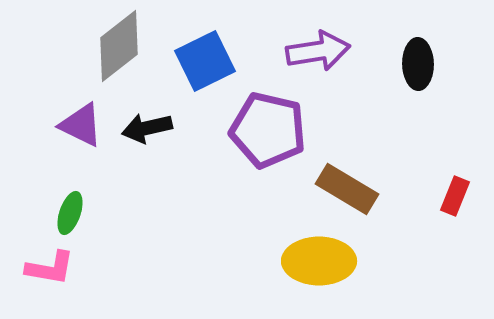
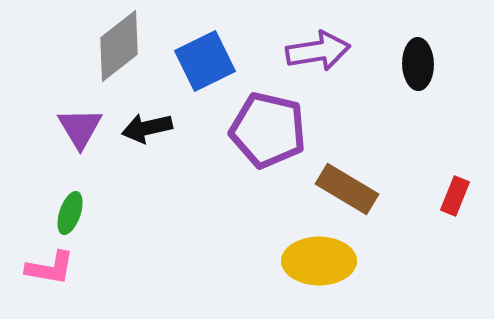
purple triangle: moved 1 px left, 3 px down; rotated 33 degrees clockwise
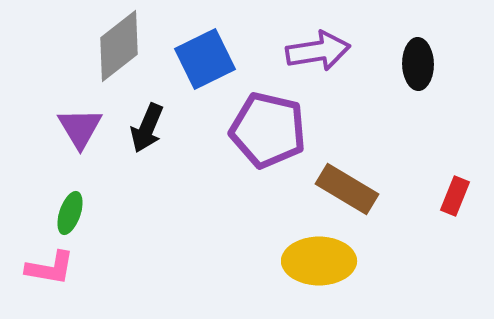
blue square: moved 2 px up
black arrow: rotated 54 degrees counterclockwise
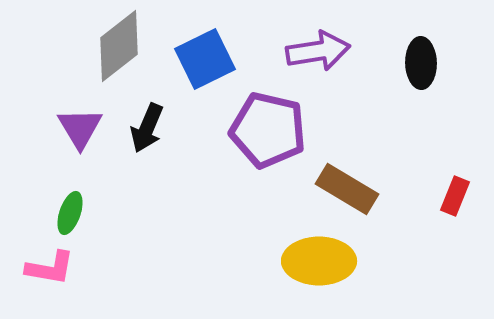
black ellipse: moved 3 px right, 1 px up
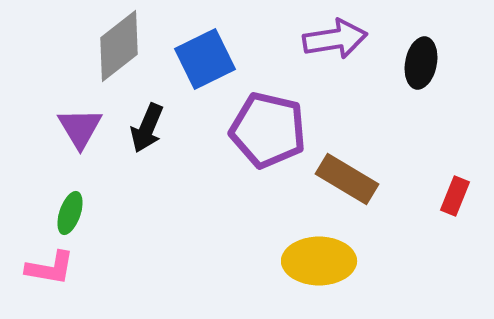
purple arrow: moved 17 px right, 12 px up
black ellipse: rotated 12 degrees clockwise
brown rectangle: moved 10 px up
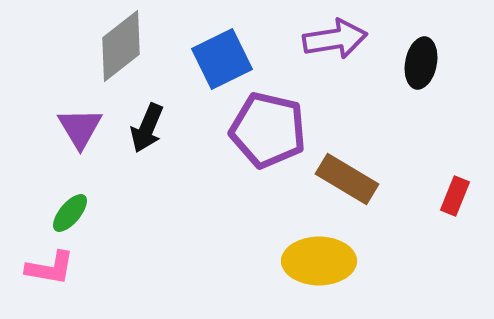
gray diamond: moved 2 px right
blue square: moved 17 px right
green ellipse: rotated 21 degrees clockwise
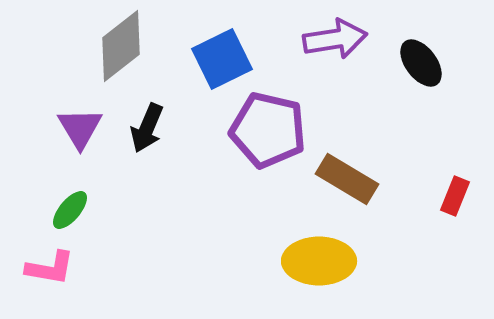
black ellipse: rotated 48 degrees counterclockwise
green ellipse: moved 3 px up
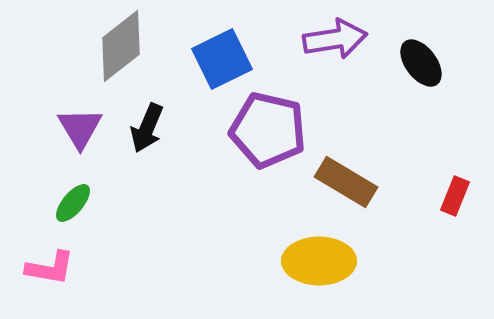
brown rectangle: moved 1 px left, 3 px down
green ellipse: moved 3 px right, 7 px up
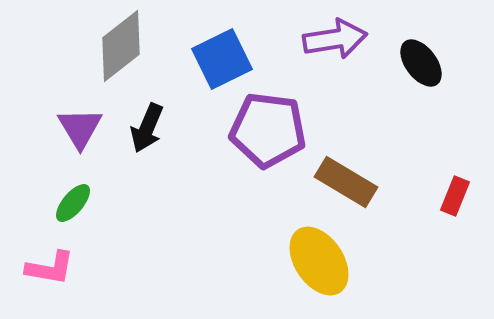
purple pentagon: rotated 6 degrees counterclockwise
yellow ellipse: rotated 56 degrees clockwise
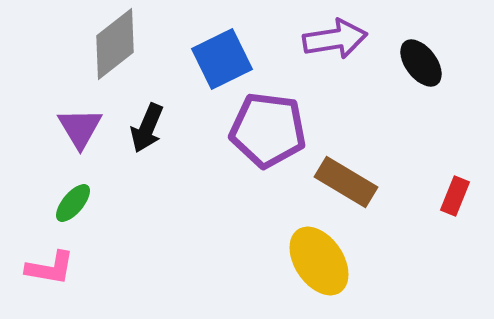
gray diamond: moved 6 px left, 2 px up
